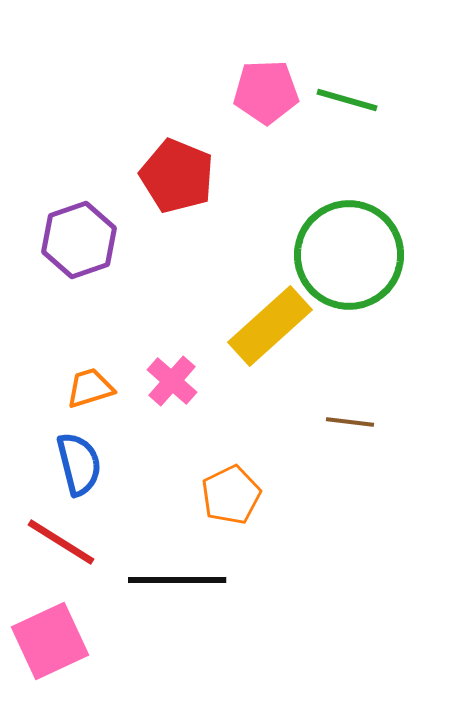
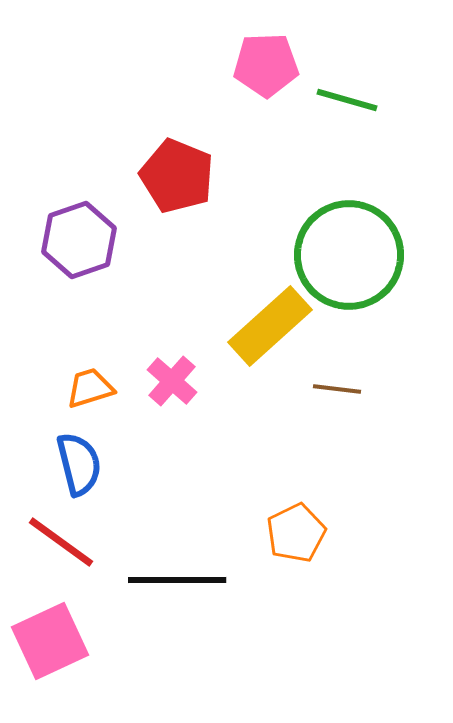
pink pentagon: moved 27 px up
brown line: moved 13 px left, 33 px up
orange pentagon: moved 65 px right, 38 px down
red line: rotated 4 degrees clockwise
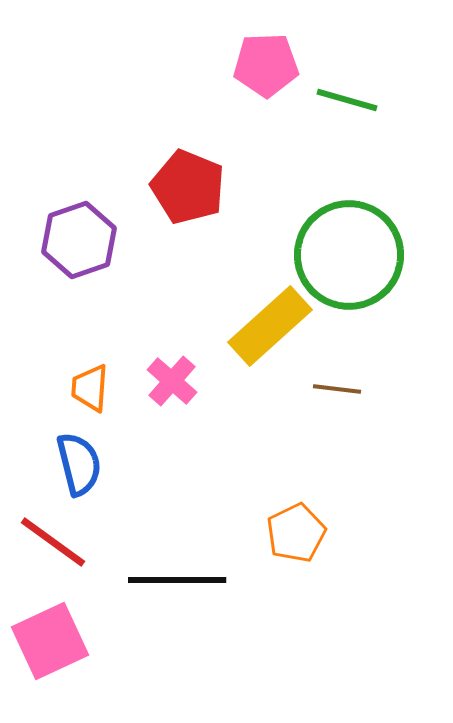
red pentagon: moved 11 px right, 11 px down
orange trapezoid: rotated 69 degrees counterclockwise
red line: moved 8 px left
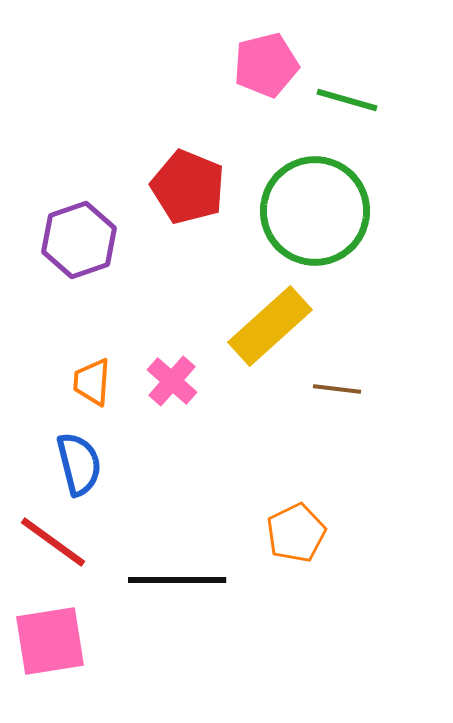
pink pentagon: rotated 12 degrees counterclockwise
green circle: moved 34 px left, 44 px up
orange trapezoid: moved 2 px right, 6 px up
pink square: rotated 16 degrees clockwise
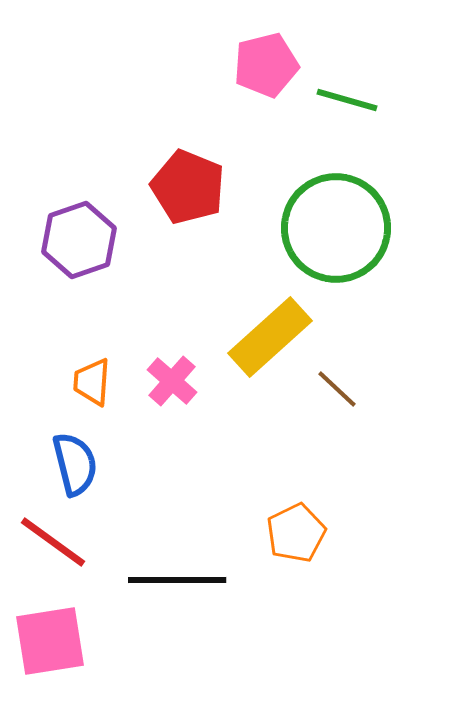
green circle: moved 21 px right, 17 px down
yellow rectangle: moved 11 px down
brown line: rotated 36 degrees clockwise
blue semicircle: moved 4 px left
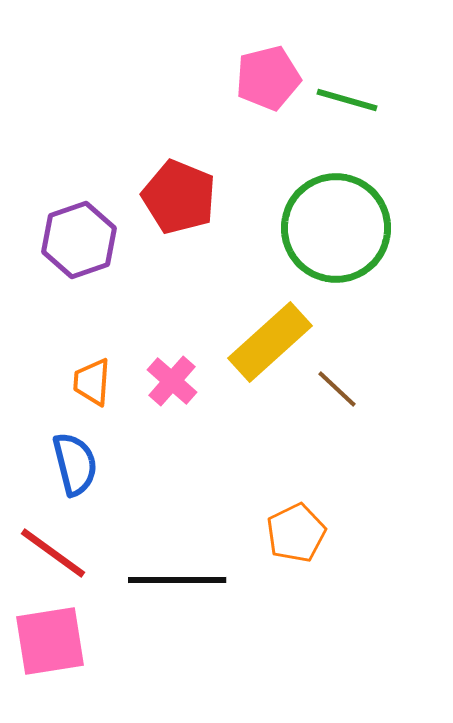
pink pentagon: moved 2 px right, 13 px down
red pentagon: moved 9 px left, 10 px down
yellow rectangle: moved 5 px down
red line: moved 11 px down
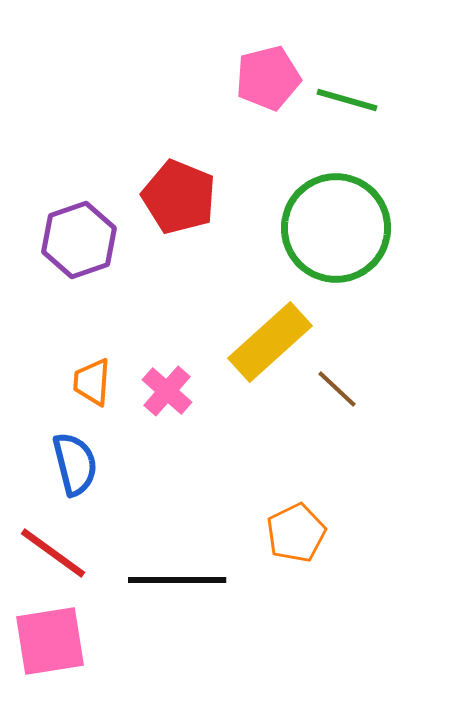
pink cross: moved 5 px left, 10 px down
